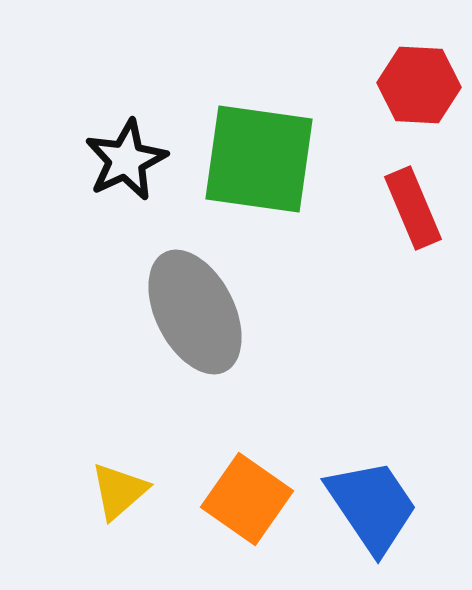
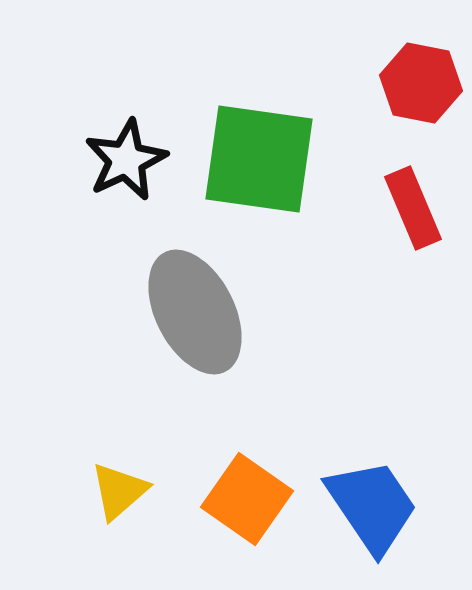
red hexagon: moved 2 px right, 2 px up; rotated 8 degrees clockwise
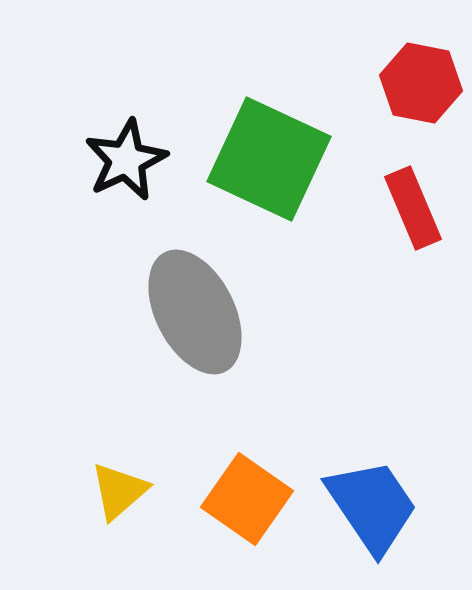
green square: moved 10 px right; rotated 17 degrees clockwise
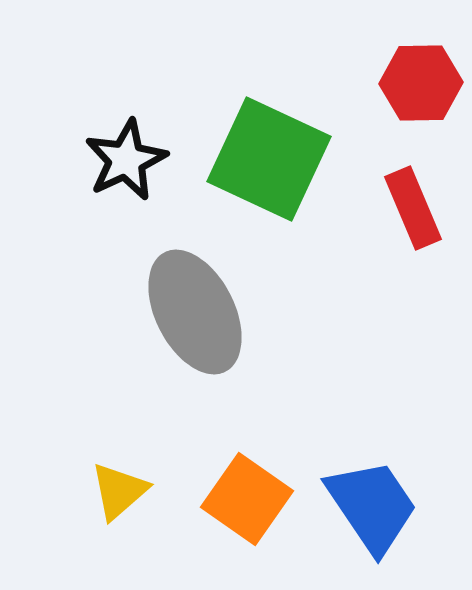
red hexagon: rotated 12 degrees counterclockwise
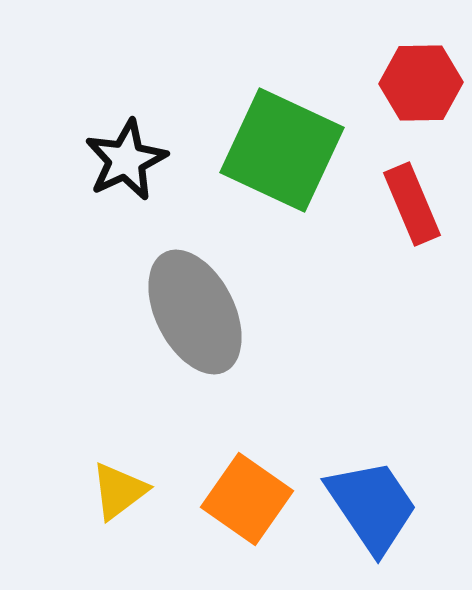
green square: moved 13 px right, 9 px up
red rectangle: moved 1 px left, 4 px up
yellow triangle: rotated 4 degrees clockwise
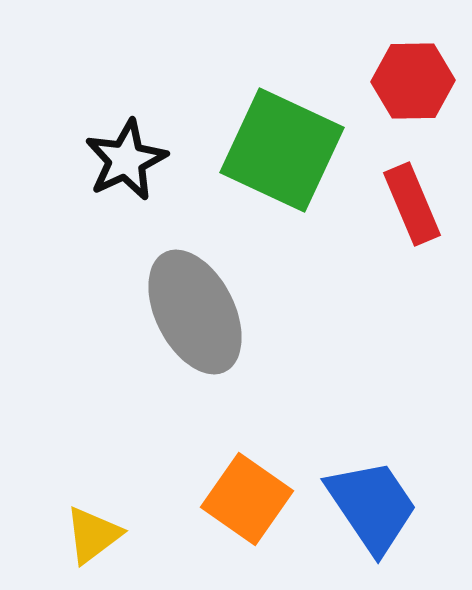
red hexagon: moved 8 px left, 2 px up
yellow triangle: moved 26 px left, 44 px down
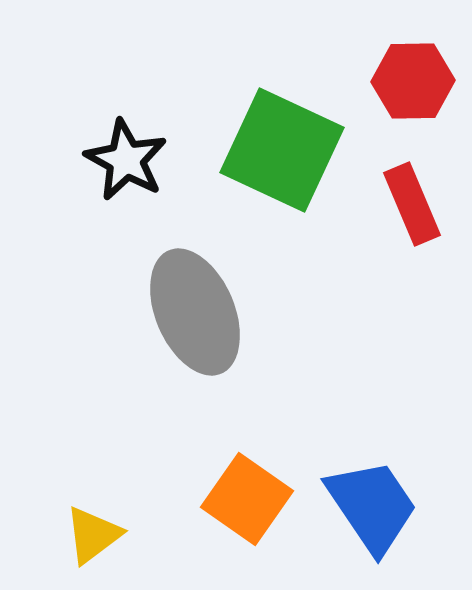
black star: rotated 18 degrees counterclockwise
gray ellipse: rotated 4 degrees clockwise
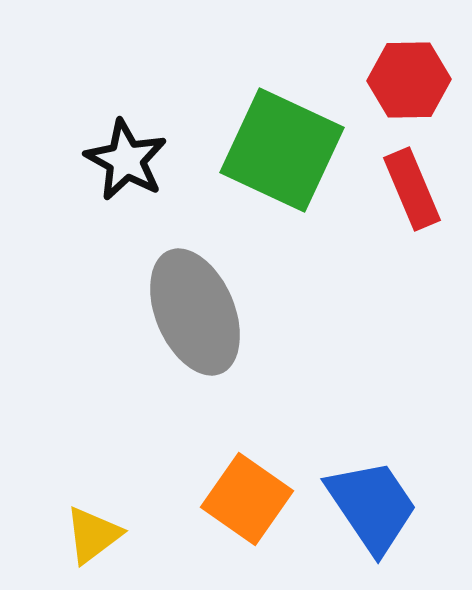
red hexagon: moved 4 px left, 1 px up
red rectangle: moved 15 px up
